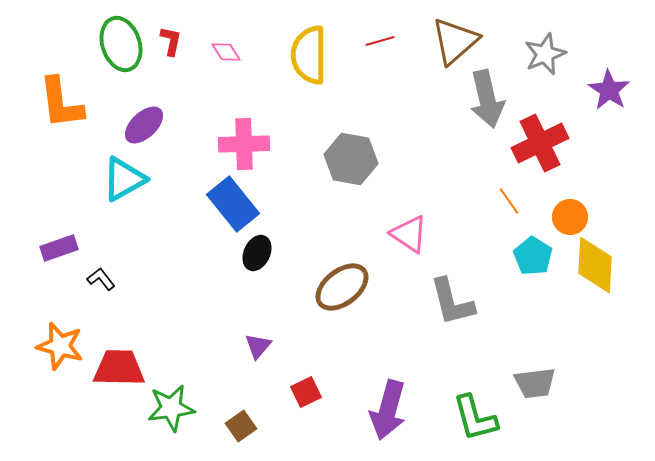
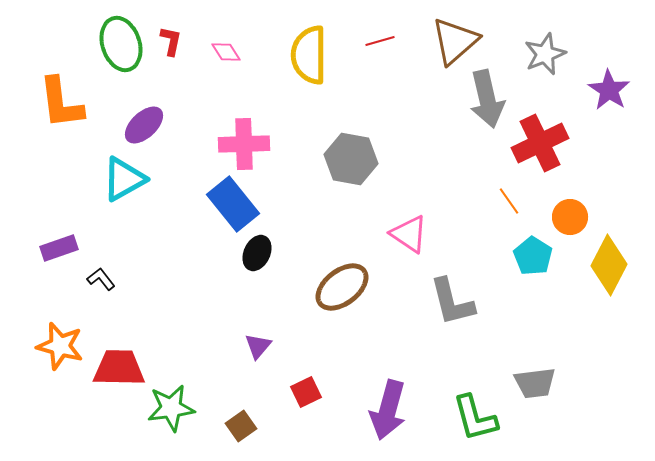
yellow diamond: moved 14 px right; rotated 24 degrees clockwise
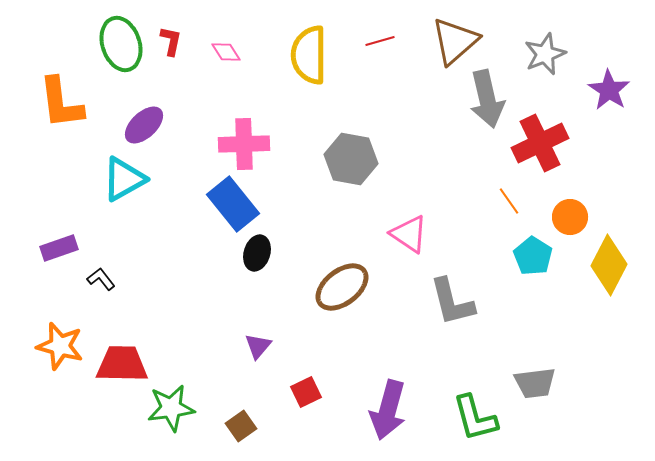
black ellipse: rotated 8 degrees counterclockwise
red trapezoid: moved 3 px right, 4 px up
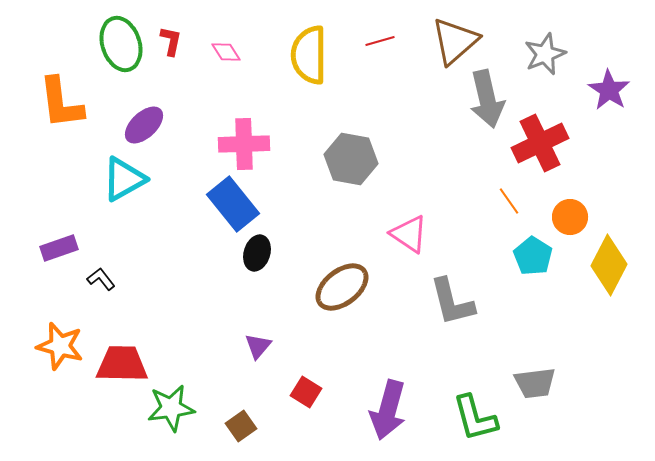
red square: rotated 32 degrees counterclockwise
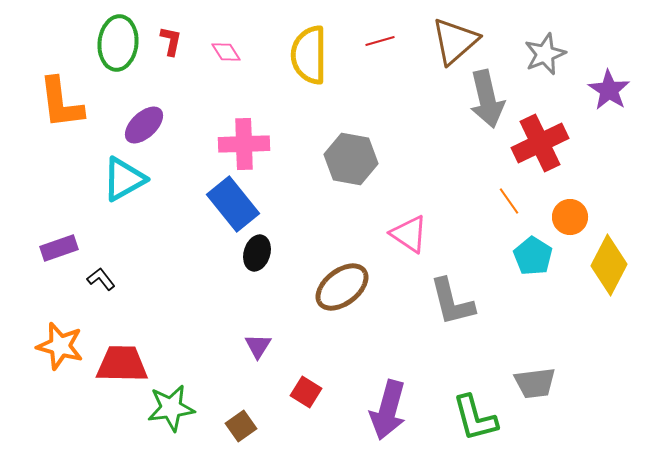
green ellipse: moved 3 px left, 1 px up; rotated 24 degrees clockwise
purple triangle: rotated 8 degrees counterclockwise
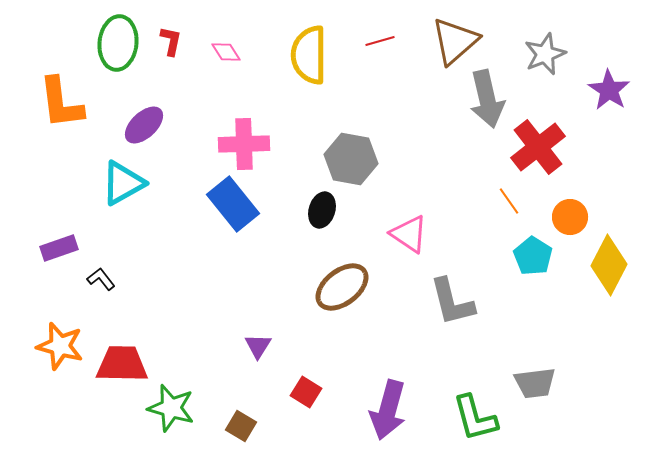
red cross: moved 2 px left, 4 px down; rotated 12 degrees counterclockwise
cyan triangle: moved 1 px left, 4 px down
black ellipse: moved 65 px right, 43 px up
green star: rotated 24 degrees clockwise
brown square: rotated 24 degrees counterclockwise
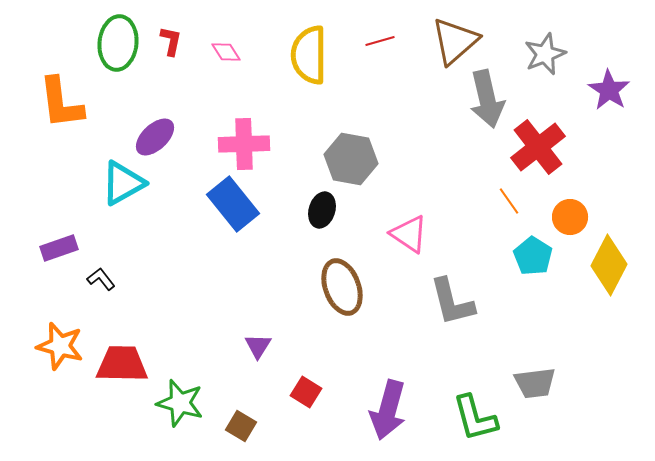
purple ellipse: moved 11 px right, 12 px down
brown ellipse: rotated 72 degrees counterclockwise
green star: moved 9 px right, 5 px up
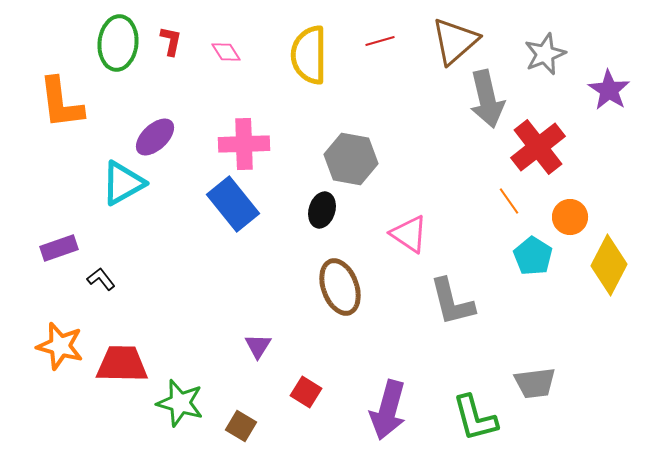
brown ellipse: moved 2 px left
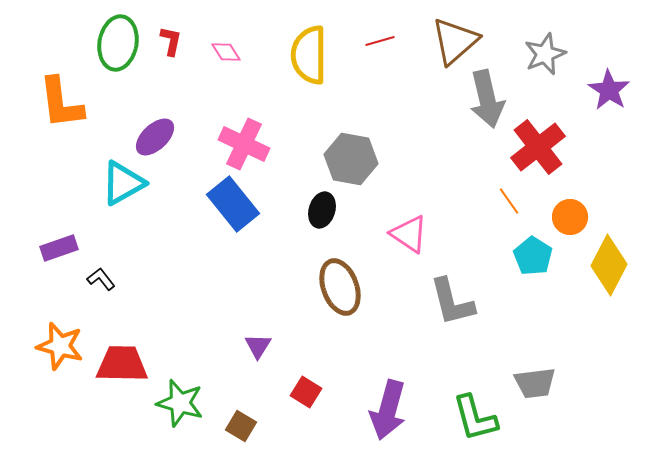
green ellipse: rotated 4 degrees clockwise
pink cross: rotated 27 degrees clockwise
